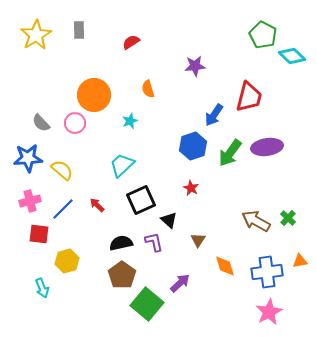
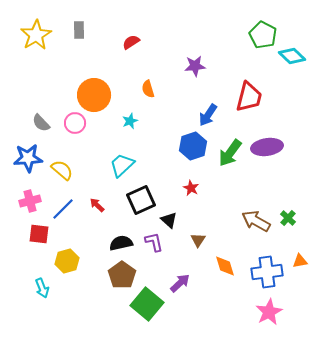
blue arrow: moved 6 px left
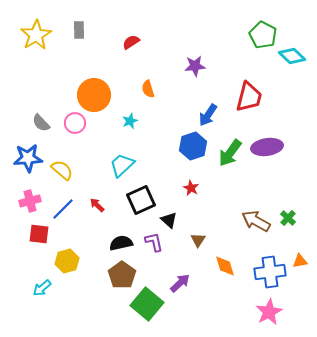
blue cross: moved 3 px right
cyan arrow: rotated 72 degrees clockwise
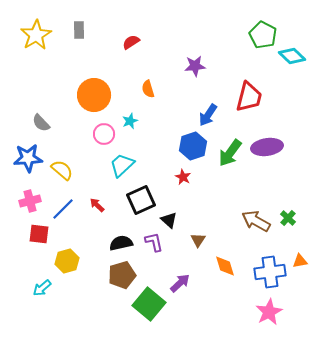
pink circle: moved 29 px right, 11 px down
red star: moved 8 px left, 11 px up
brown pentagon: rotated 20 degrees clockwise
green square: moved 2 px right
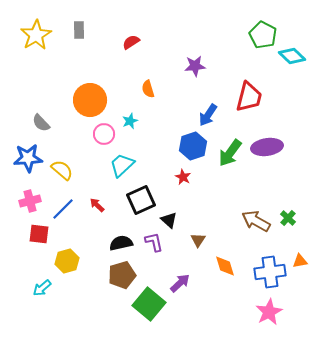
orange circle: moved 4 px left, 5 px down
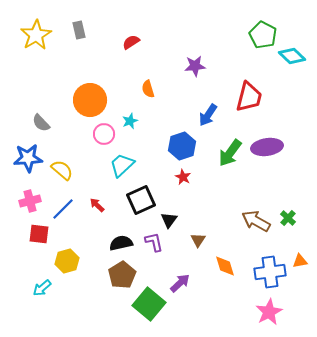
gray rectangle: rotated 12 degrees counterclockwise
blue hexagon: moved 11 px left
black triangle: rotated 24 degrees clockwise
brown pentagon: rotated 16 degrees counterclockwise
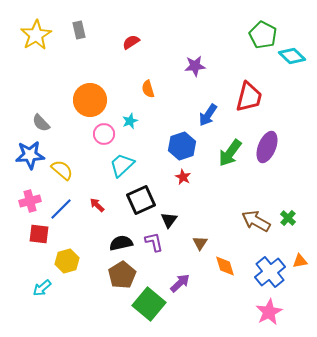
purple ellipse: rotated 60 degrees counterclockwise
blue star: moved 2 px right, 3 px up
blue line: moved 2 px left
brown triangle: moved 2 px right, 3 px down
blue cross: rotated 32 degrees counterclockwise
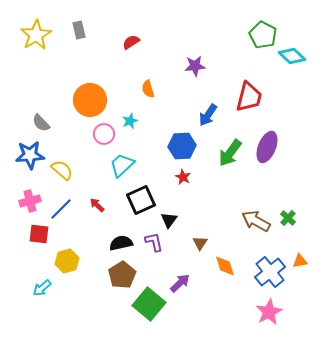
blue hexagon: rotated 16 degrees clockwise
